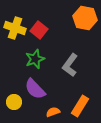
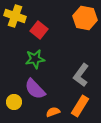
yellow cross: moved 12 px up
green star: rotated 12 degrees clockwise
gray L-shape: moved 11 px right, 10 px down
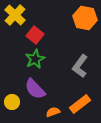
yellow cross: moved 1 px up; rotated 25 degrees clockwise
red square: moved 4 px left, 5 px down
green star: rotated 18 degrees counterclockwise
gray L-shape: moved 1 px left, 9 px up
yellow circle: moved 2 px left
orange rectangle: moved 2 px up; rotated 20 degrees clockwise
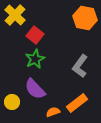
orange rectangle: moved 3 px left, 1 px up
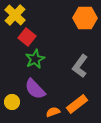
orange hexagon: rotated 10 degrees counterclockwise
red square: moved 8 px left, 2 px down
orange rectangle: moved 1 px down
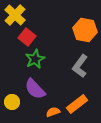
orange hexagon: moved 12 px down; rotated 10 degrees clockwise
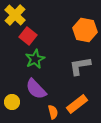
red square: moved 1 px right, 1 px up
gray L-shape: rotated 45 degrees clockwise
purple semicircle: moved 1 px right
orange semicircle: rotated 96 degrees clockwise
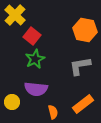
red square: moved 4 px right
purple semicircle: rotated 40 degrees counterclockwise
orange rectangle: moved 6 px right
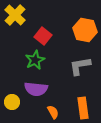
red square: moved 11 px right
green star: moved 1 px down
orange rectangle: moved 4 px down; rotated 60 degrees counterclockwise
orange semicircle: rotated 16 degrees counterclockwise
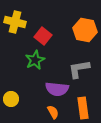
yellow cross: moved 7 px down; rotated 30 degrees counterclockwise
gray L-shape: moved 1 px left, 3 px down
purple semicircle: moved 21 px right
yellow circle: moved 1 px left, 3 px up
